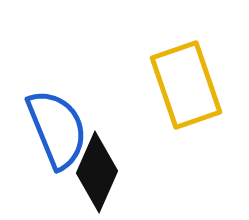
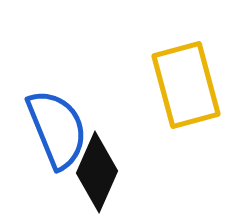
yellow rectangle: rotated 4 degrees clockwise
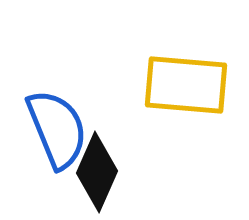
yellow rectangle: rotated 70 degrees counterclockwise
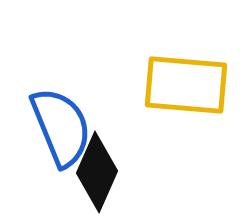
blue semicircle: moved 4 px right, 2 px up
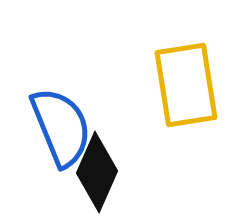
yellow rectangle: rotated 76 degrees clockwise
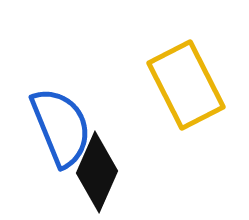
yellow rectangle: rotated 18 degrees counterclockwise
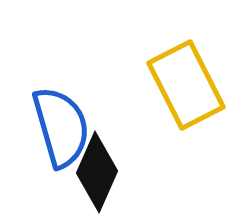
blue semicircle: rotated 6 degrees clockwise
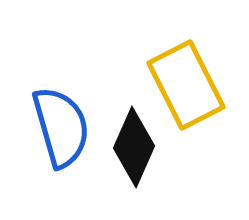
black diamond: moved 37 px right, 25 px up
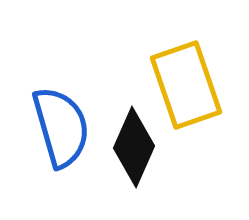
yellow rectangle: rotated 8 degrees clockwise
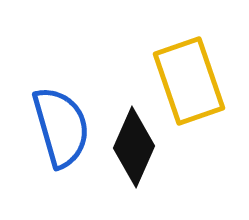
yellow rectangle: moved 3 px right, 4 px up
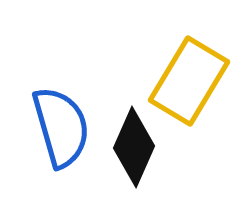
yellow rectangle: rotated 50 degrees clockwise
